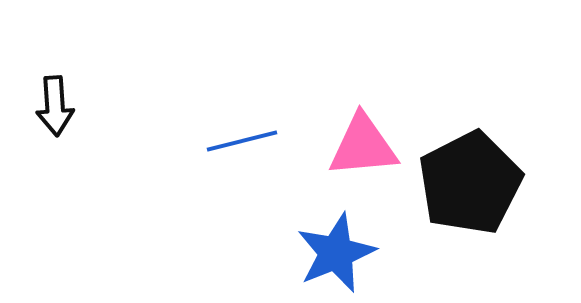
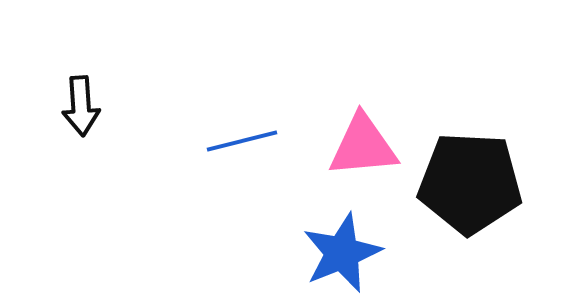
black arrow: moved 26 px right
black pentagon: rotated 30 degrees clockwise
blue star: moved 6 px right
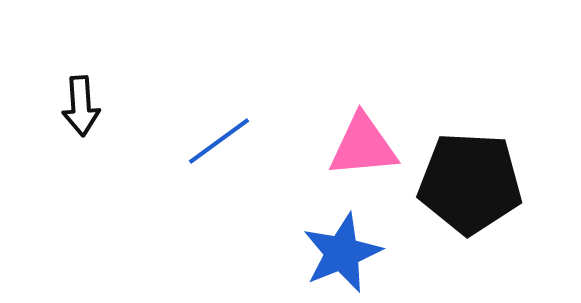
blue line: moved 23 px left; rotated 22 degrees counterclockwise
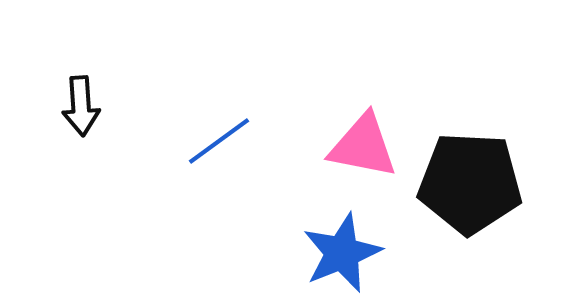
pink triangle: rotated 16 degrees clockwise
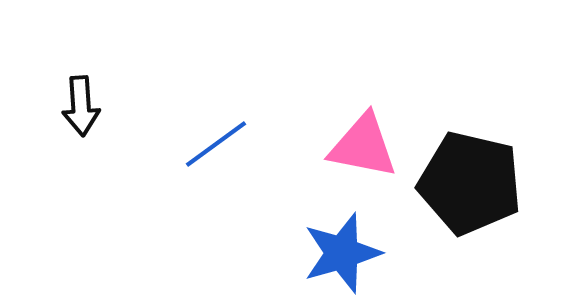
blue line: moved 3 px left, 3 px down
black pentagon: rotated 10 degrees clockwise
blue star: rotated 6 degrees clockwise
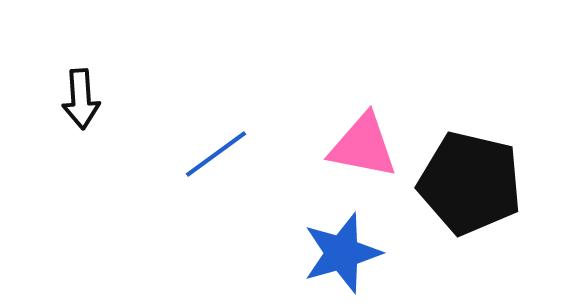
black arrow: moved 7 px up
blue line: moved 10 px down
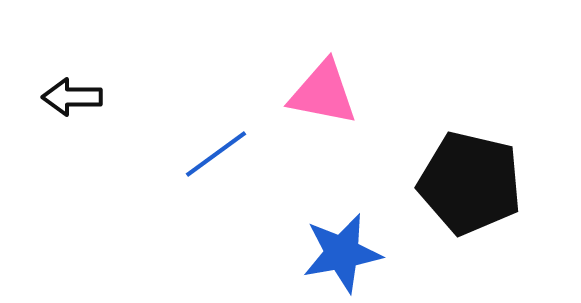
black arrow: moved 9 px left, 2 px up; rotated 94 degrees clockwise
pink triangle: moved 40 px left, 53 px up
blue star: rotated 6 degrees clockwise
